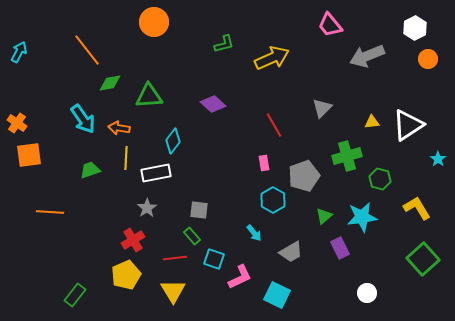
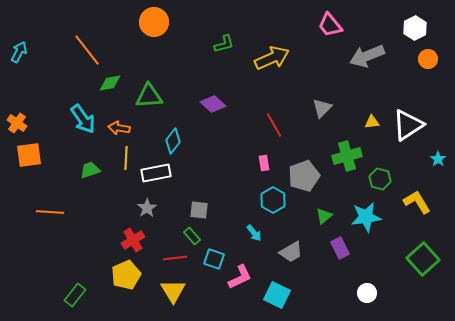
yellow L-shape at (417, 208): moved 6 px up
cyan star at (362, 217): moved 4 px right
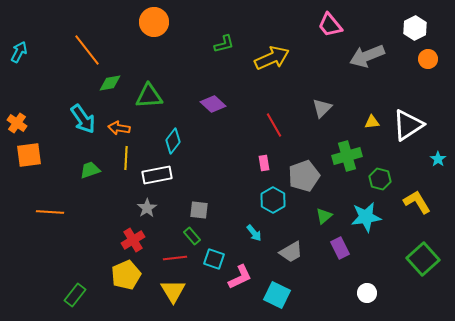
white rectangle at (156, 173): moved 1 px right, 2 px down
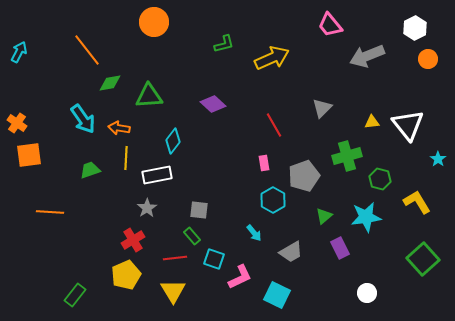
white triangle at (408, 125): rotated 36 degrees counterclockwise
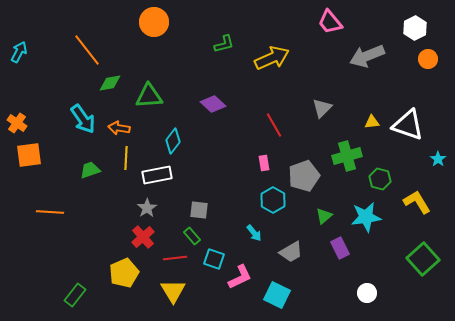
pink trapezoid at (330, 25): moved 3 px up
white triangle at (408, 125): rotated 32 degrees counterclockwise
red cross at (133, 240): moved 10 px right, 3 px up; rotated 10 degrees counterclockwise
yellow pentagon at (126, 275): moved 2 px left, 2 px up
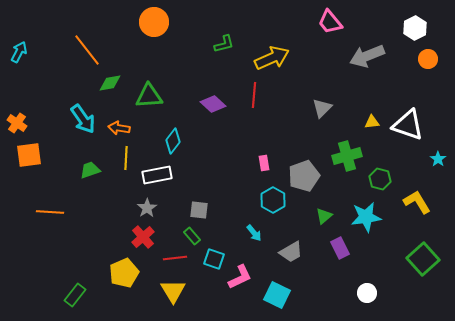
red line at (274, 125): moved 20 px left, 30 px up; rotated 35 degrees clockwise
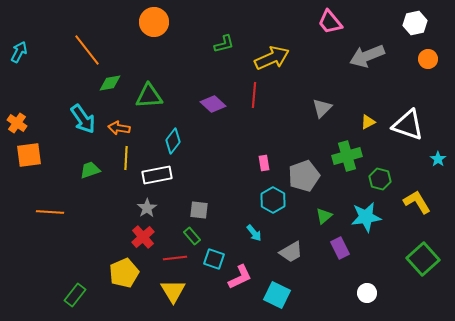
white hexagon at (415, 28): moved 5 px up; rotated 15 degrees clockwise
yellow triangle at (372, 122): moved 4 px left; rotated 21 degrees counterclockwise
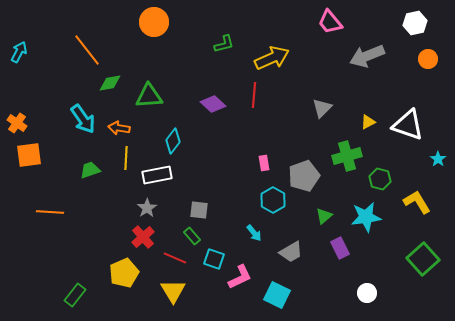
red line at (175, 258): rotated 30 degrees clockwise
